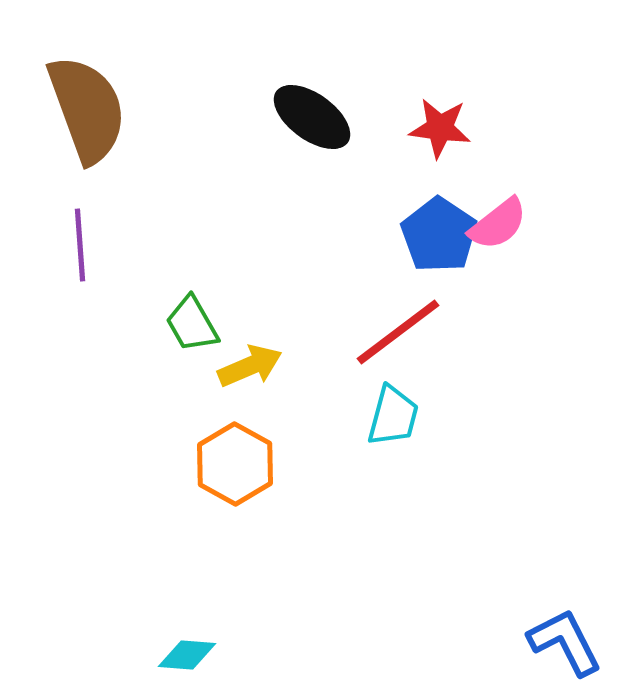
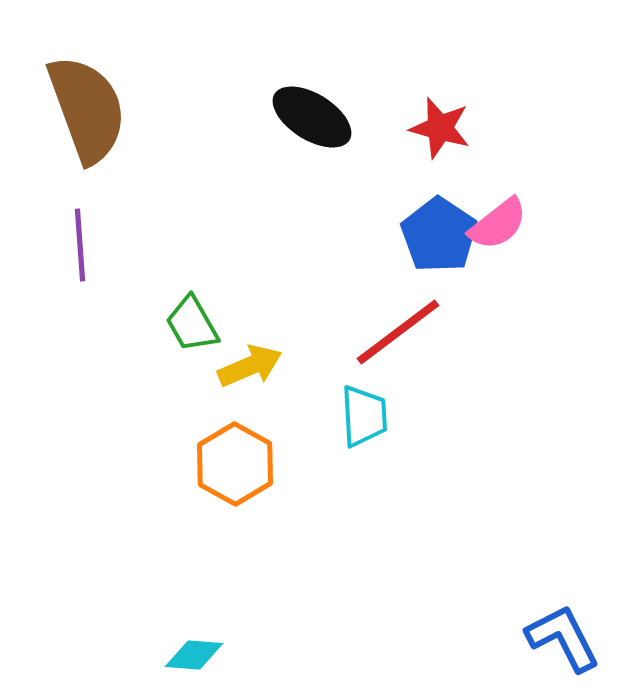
black ellipse: rotated 4 degrees counterclockwise
red star: rotated 8 degrees clockwise
cyan trapezoid: moved 29 px left; rotated 18 degrees counterclockwise
blue L-shape: moved 2 px left, 4 px up
cyan diamond: moved 7 px right
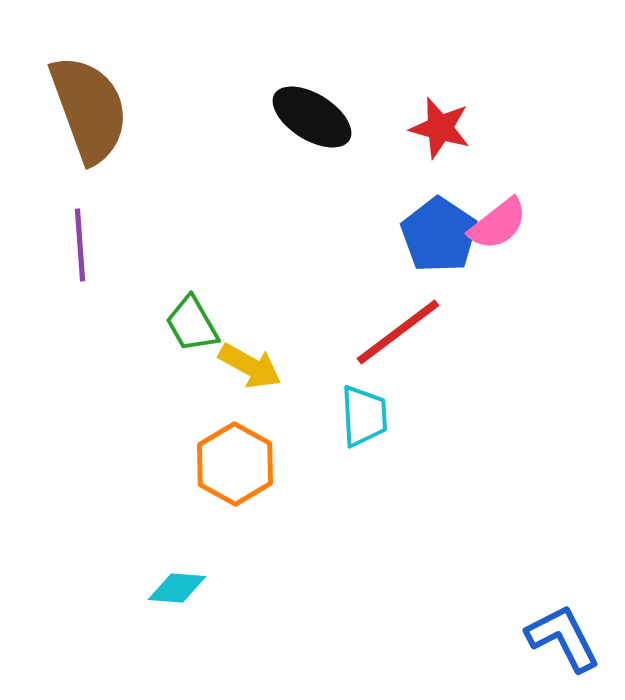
brown semicircle: moved 2 px right
yellow arrow: rotated 52 degrees clockwise
cyan diamond: moved 17 px left, 67 px up
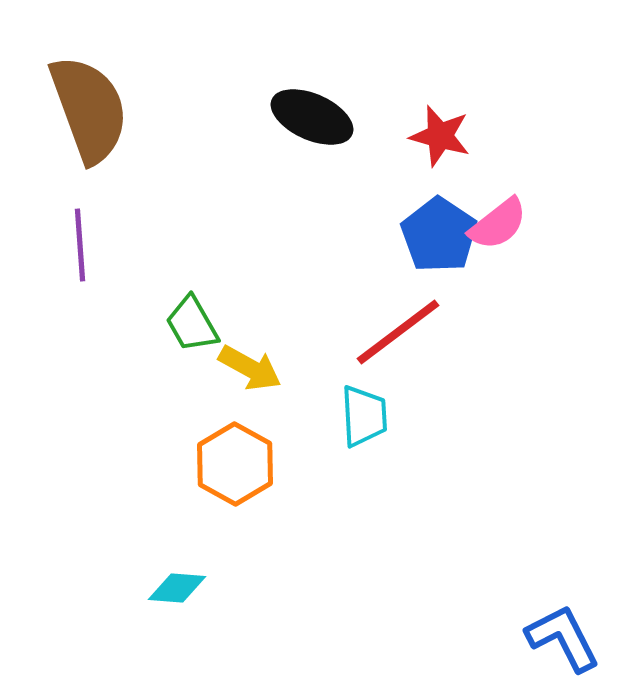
black ellipse: rotated 8 degrees counterclockwise
red star: moved 8 px down
yellow arrow: moved 2 px down
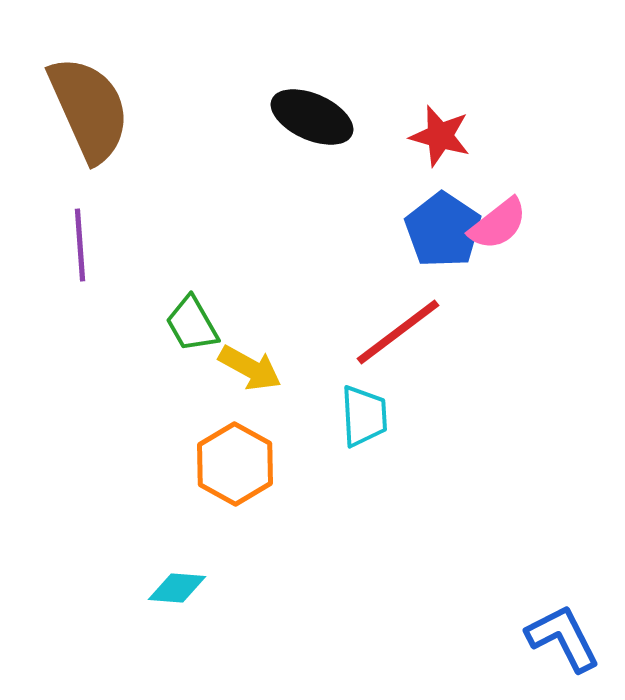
brown semicircle: rotated 4 degrees counterclockwise
blue pentagon: moved 4 px right, 5 px up
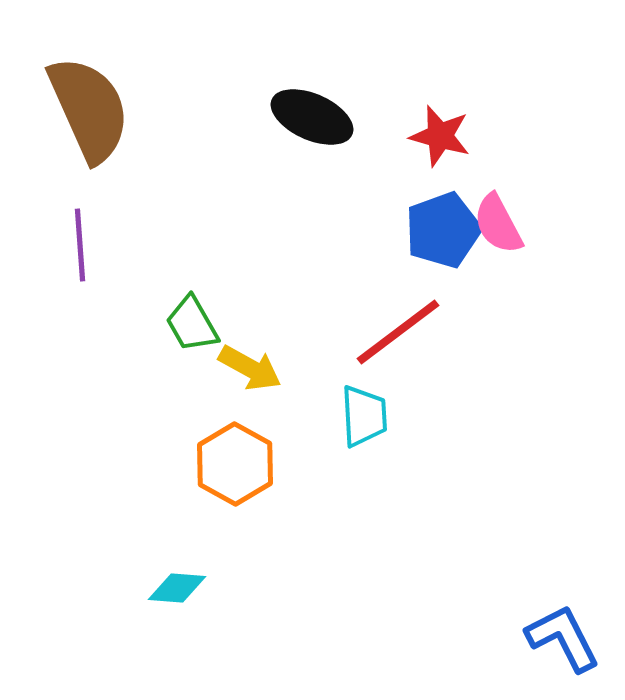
pink semicircle: rotated 100 degrees clockwise
blue pentagon: rotated 18 degrees clockwise
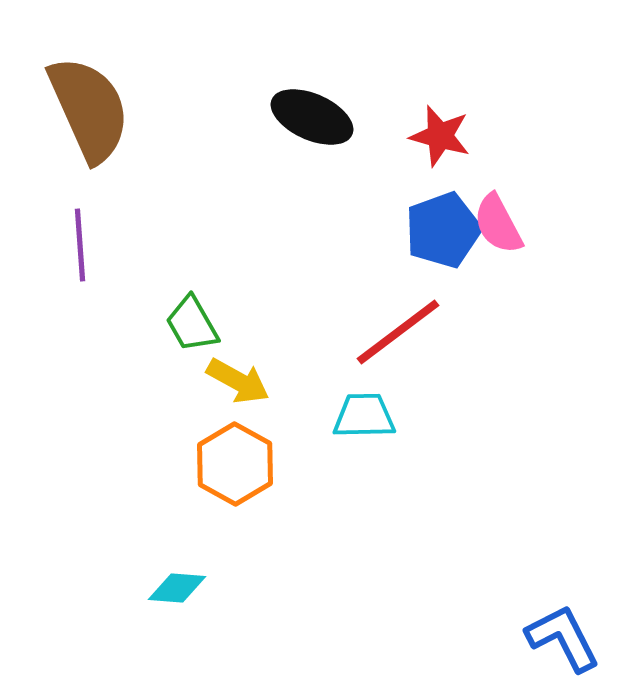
yellow arrow: moved 12 px left, 13 px down
cyan trapezoid: rotated 88 degrees counterclockwise
